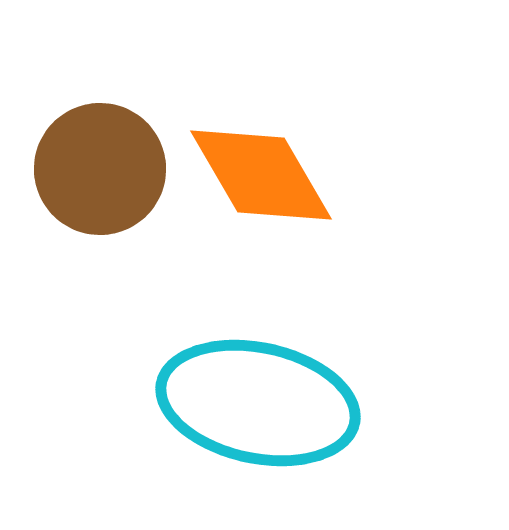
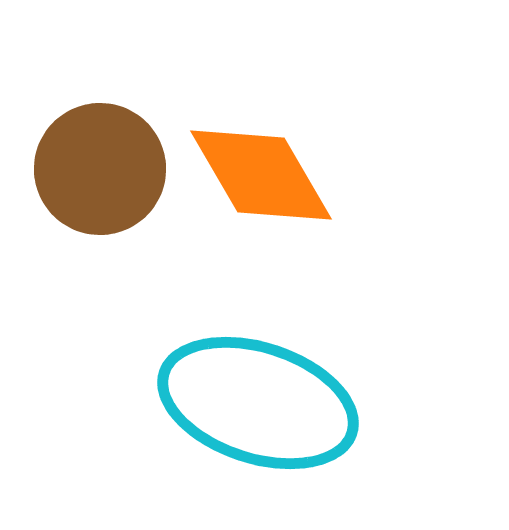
cyan ellipse: rotated 6 degrees clockwise
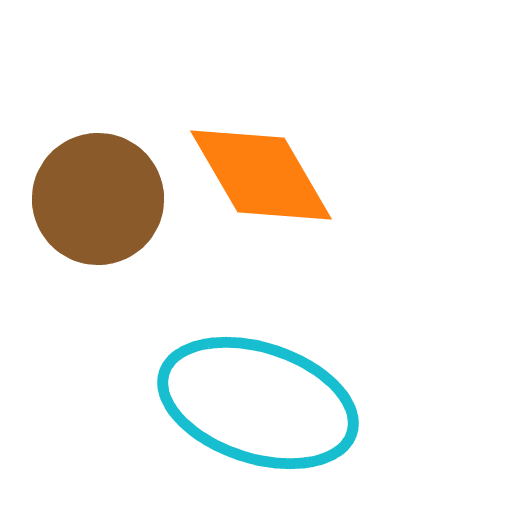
brown circle: moved 2 px left, 30 px down
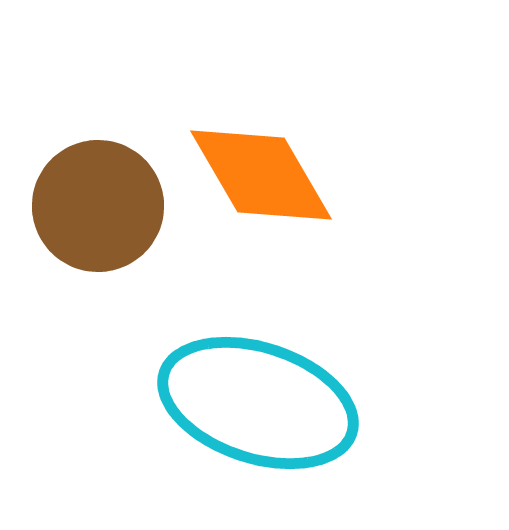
brown circle: moved 7 px down
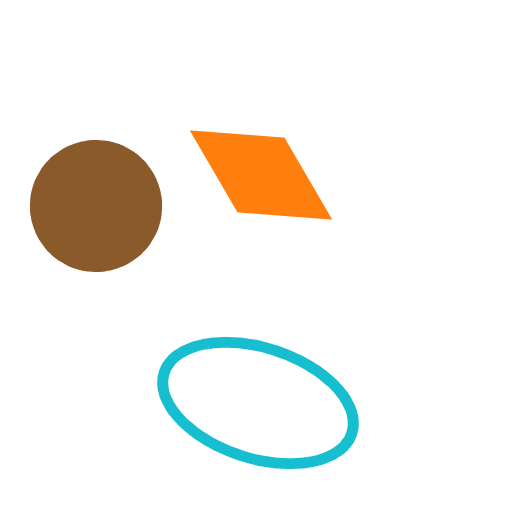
brown circle: moved 2 px left
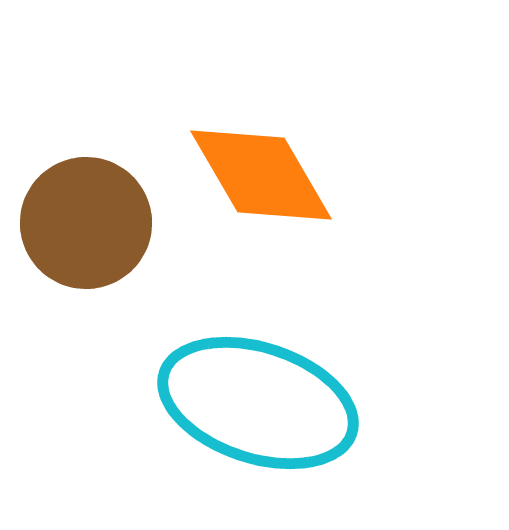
brown circle: moved 10 px left, 17 px down
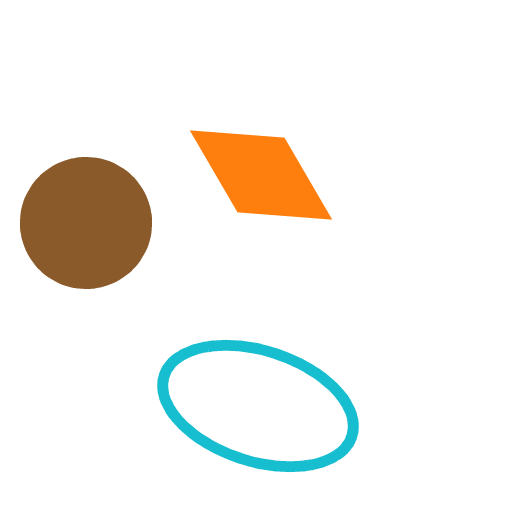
cyan ellipse: moved 3 px down
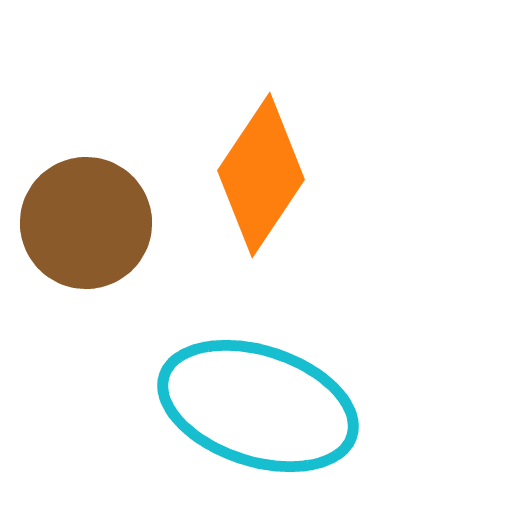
orange diamond: rotated 64 degrees clockwise
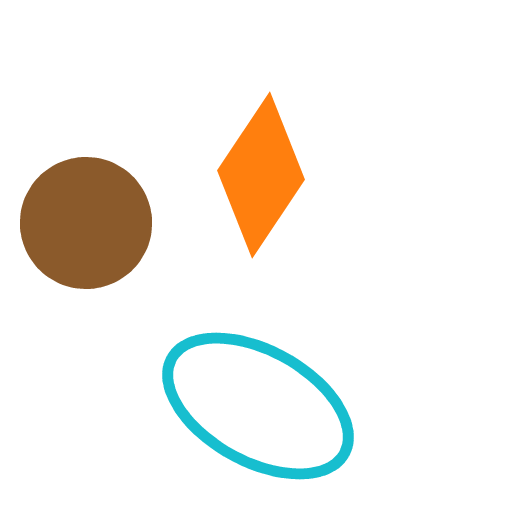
cyan ellipse: rotated 11 degrees clockwise
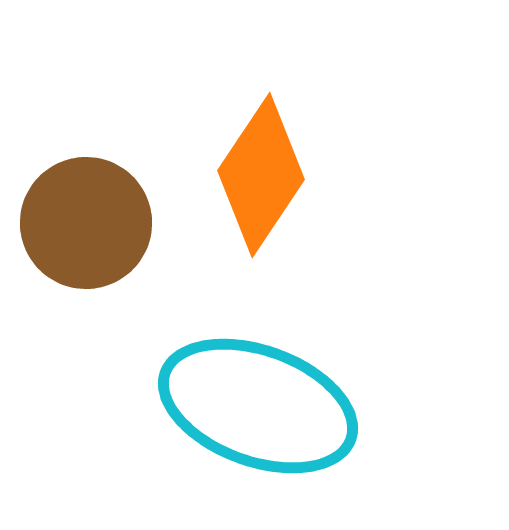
cyan ellipse: rotated 9 degrees counterclockwise
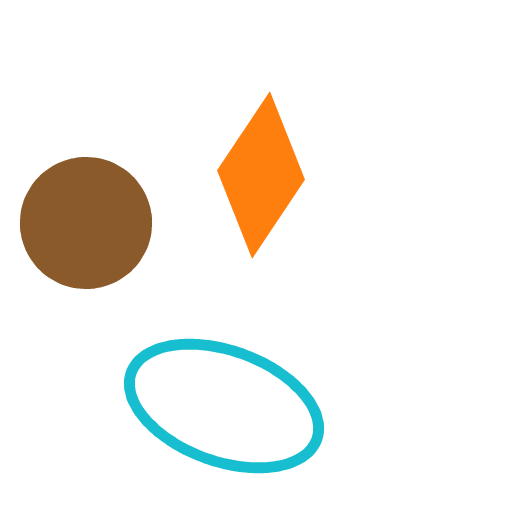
cyan ellipse: moved 34 px left
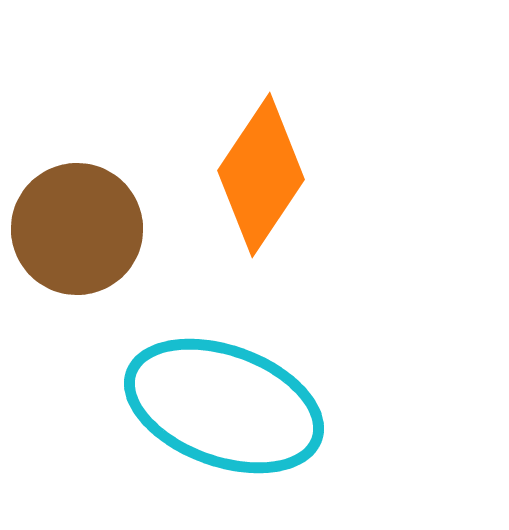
brown circle: moved 9 px left, 6 px down
